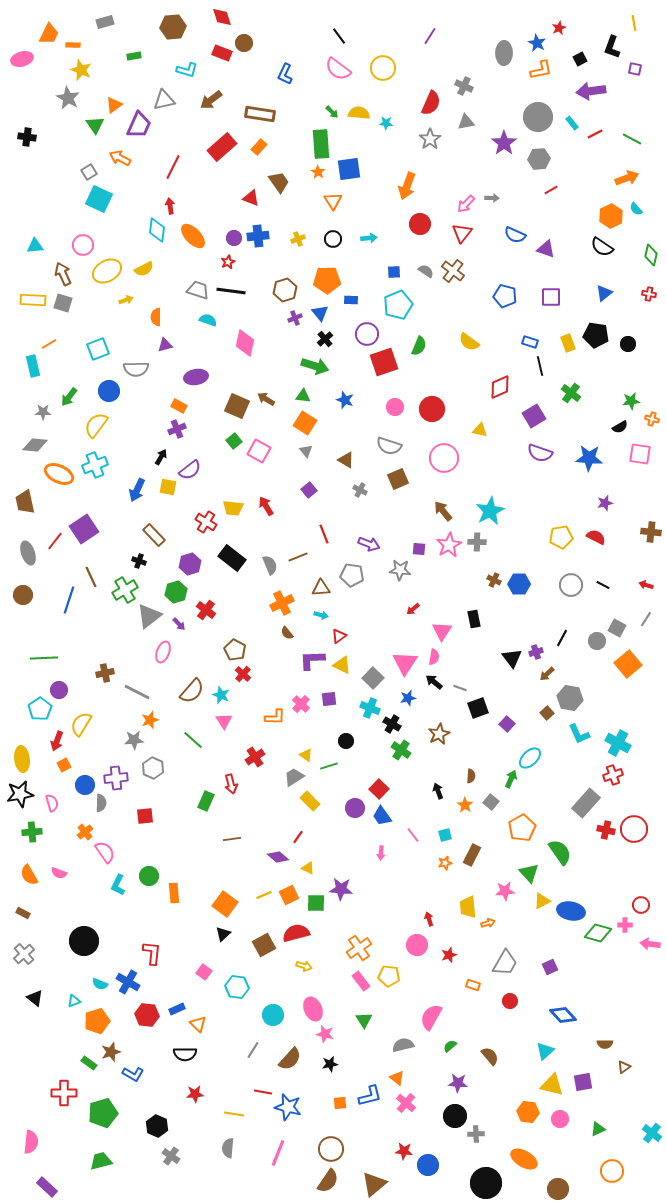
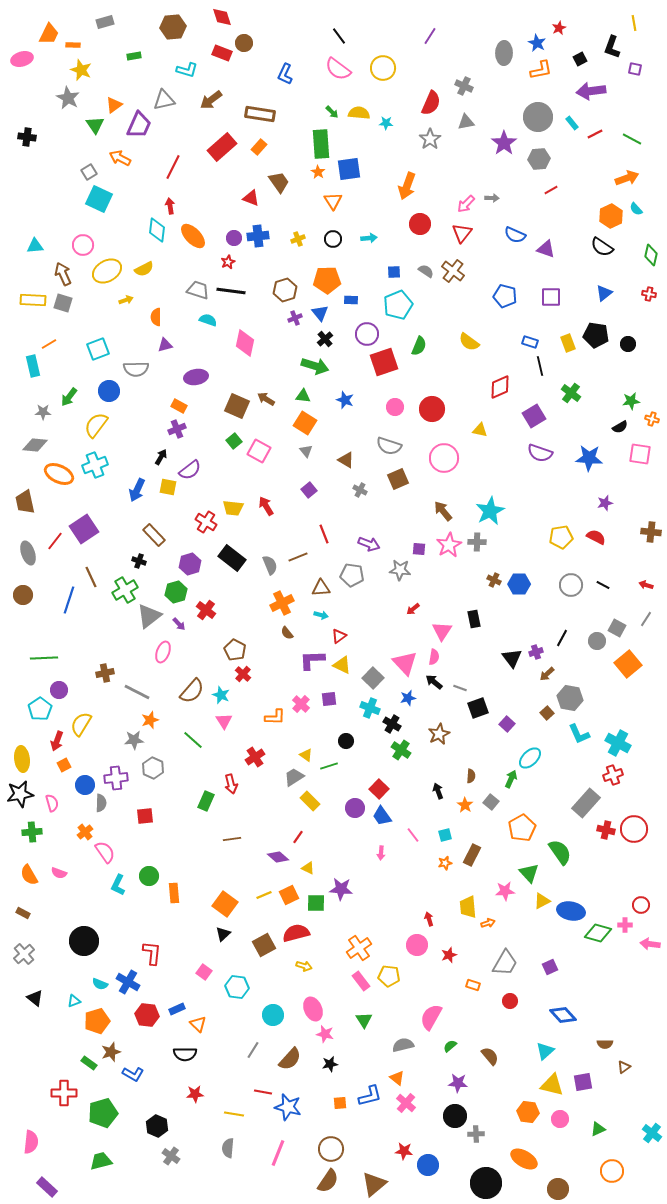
pink triangle at (405, 663): rotated 16 degrees counterclockwise
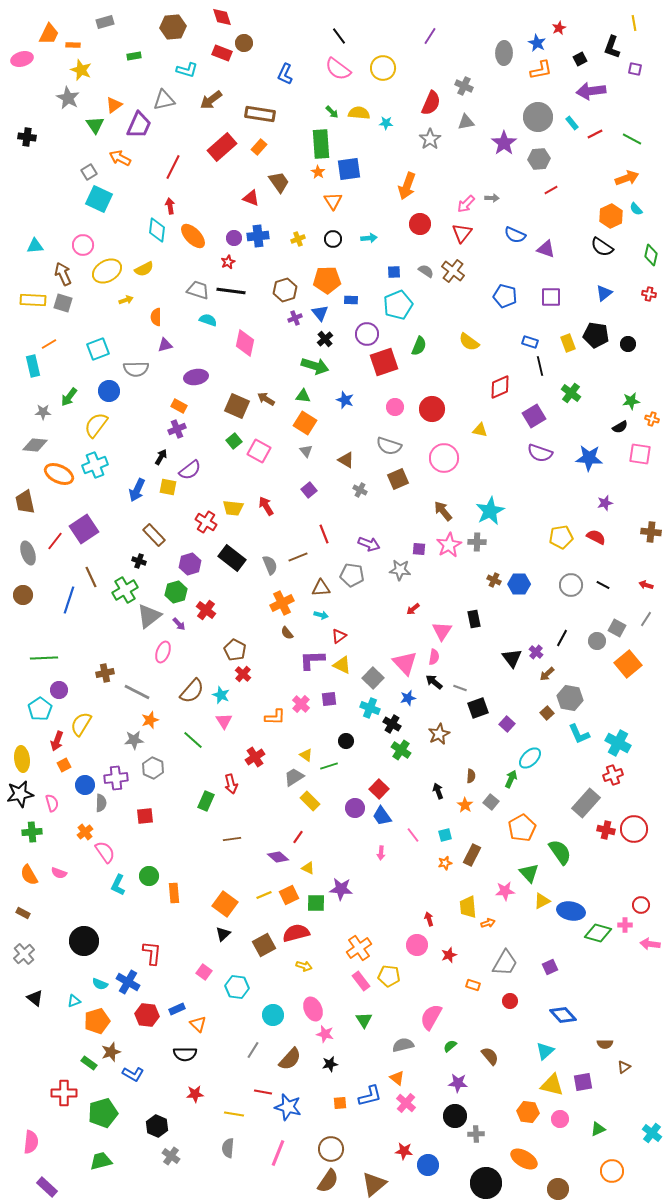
purple cross at (536, 652): rotated 32 degrees counterclockwise
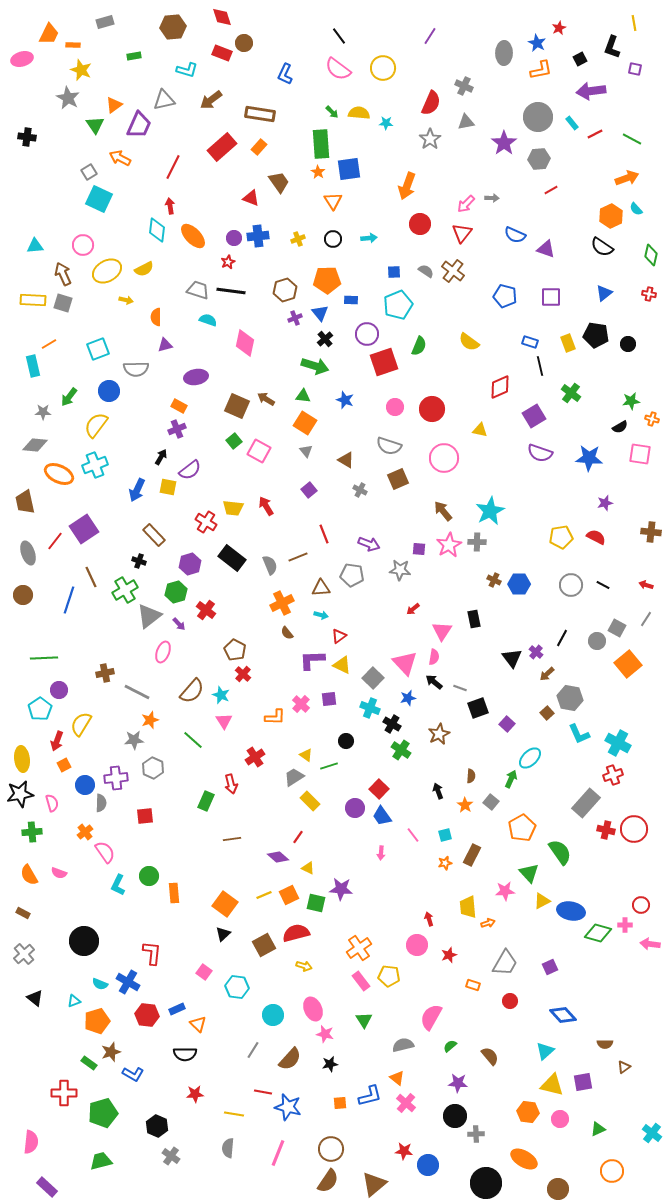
yellow arrow at (126, 300): rotated 32 degrees clockwise
green square at (316, 903): rotated 12 degrees clockwise
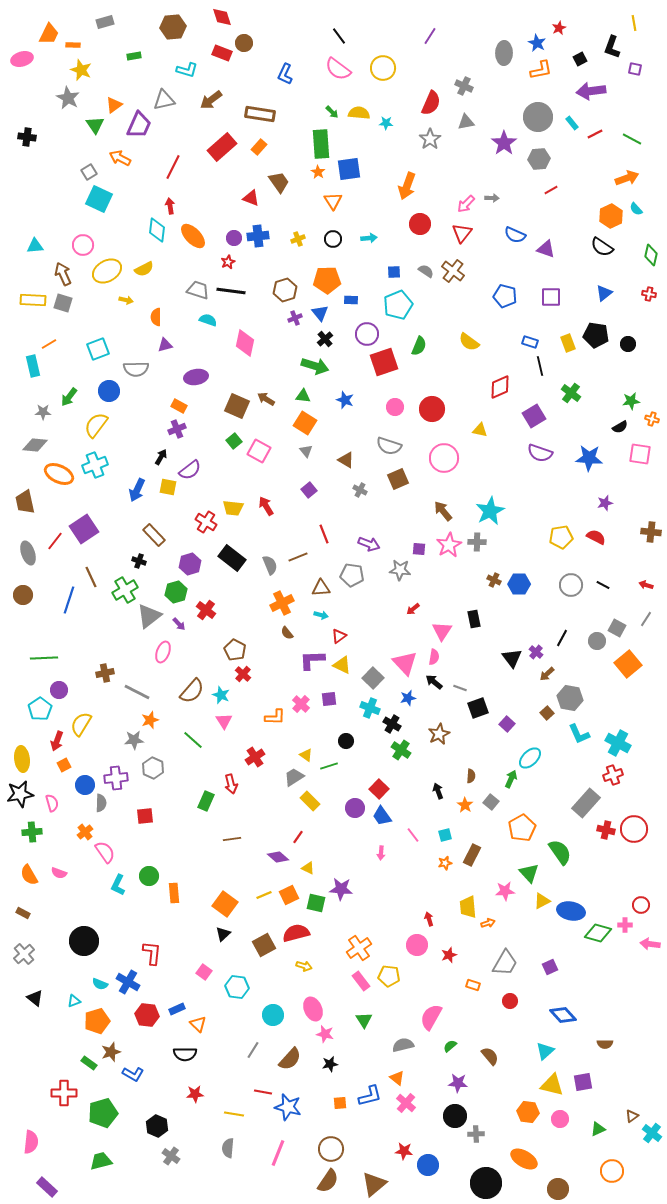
brown triangle at (624, 1067): moved 8 px right, 49 px down
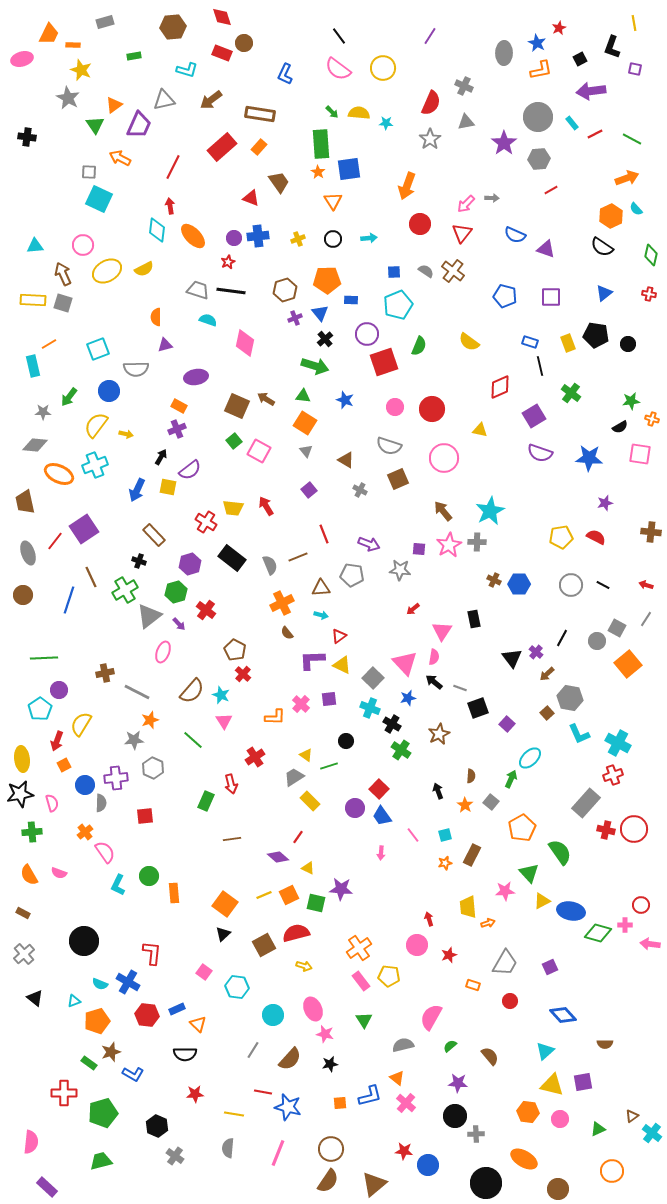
gray square at (89, 172): rotated 35 degrees clockwise
yellow arrow at (126, 300): moved 134 px down
gray cross at (171, 1156): moved 4 px right
